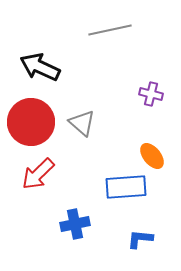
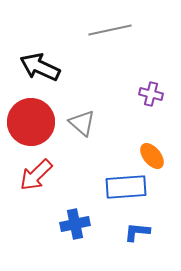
red arrow: moved 2 px left, 1 px down
blue L-shape: moved 3 px left, 7 px up
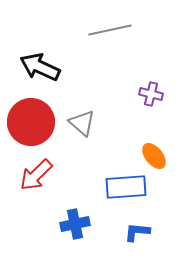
orange ellipse: moved 2 px right
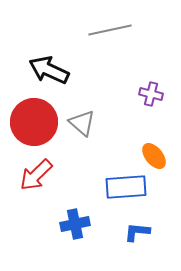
black arrow: moved 9 px right, 3 px down
red circle: moved 3 px right
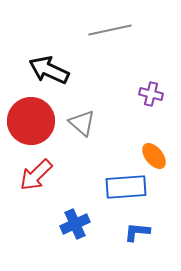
red circle: moved 3 px left, 1 px up
blue cross: rotated 12 degrees counterclockwise
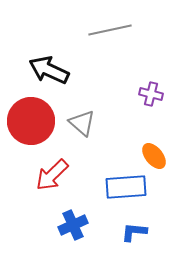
red arrow: moved 16 px right
blue cross: moved 2 px left, 1 px down
blue L-shape: moved 3 px left
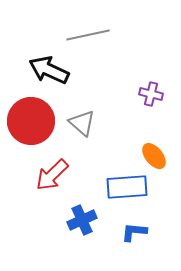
gray line: moved 22 px left, 5 px down
blue rectangle: moved 1 px right
blue cross: moved 9 px right, 5 px up
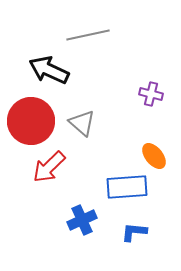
red arrow: moved 3 px left, 8 px up
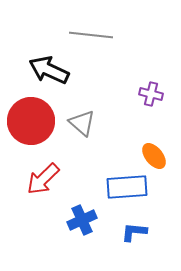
gray line: moved 3 px right; rotated 18 degrees clockwise
red arrow: moved 6 px left, 12 px down
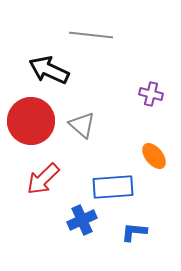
gray triangle: moved 2 px down
blue rectangle: moved 14 px left
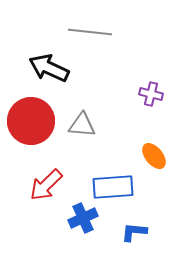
gray line: moved 1 px left, 3 px up
black arrow: moved 2 px up
gray triangle: rotated 36 degrees counterclockwise
red arrow: moved 3 px right, 6 px down
blue cross: moved 1 px right, 2 px up
